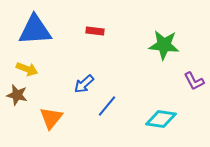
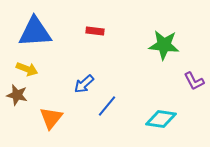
blue triangle: moved 2 px down
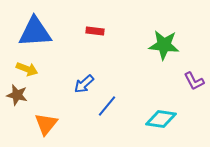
orange triangle: moved 5 px left, 6 px down
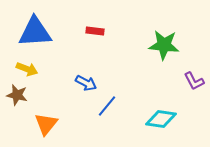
blue arrow: moved 2 px right, 1 px up; rotated 110 degrees counterclockwise
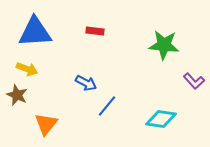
purple L-shape: rotated 15 degrees counterclockwise
brown star: rotated 10 degrees clockwise
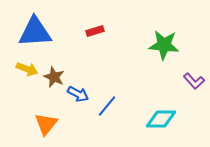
red rectangle: rotated 24 degrees counterclockwise
blue arrow: moved 8 px left, 11 px down
brown star: moved 37 px right, 18 px up
cyan diamond: rotated 8 degrees counterclockwise
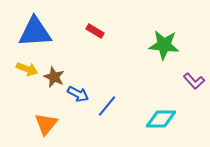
red rectangle: rotated 48 degrees clockwise
